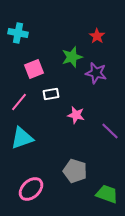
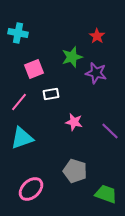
pink star: moved 2 px left, 7 px down
green trapezoid: moved 1 px left
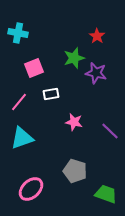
green star: moved 2 px right, 1 px down
pink square: moved 1 px up
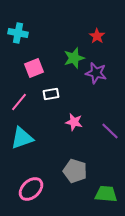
green trapezoid: rotated 15 degrees counterclockwise
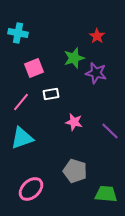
pink line: moved 2 px right
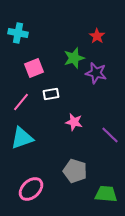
purple line: moved 4 px down
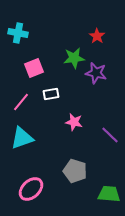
green star: rotated 10 degrees clockwise
green trapezoid: moved 3 px right
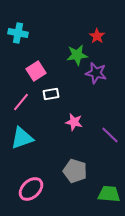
green star: moved 3 px right, 3 px up
pink square: moved 2 px right, 3 px down; rotated 12 degrees counterclockwise
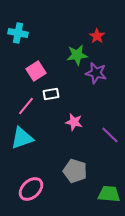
pink line: moved 5 px right, 4 px down
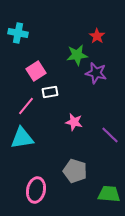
white rectangle: moved 1 px left, 2 px up
cyan triangle: rotated 10 degrees clockwise
pink ellipse: moved 5 px right, 1 px down; rotated 35 degrees counterclockwise
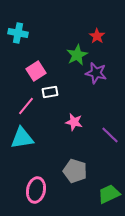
green star: rotated 20 degrees counterclockwise
green trapezoid: rotated 30 degrees counterclockwise
